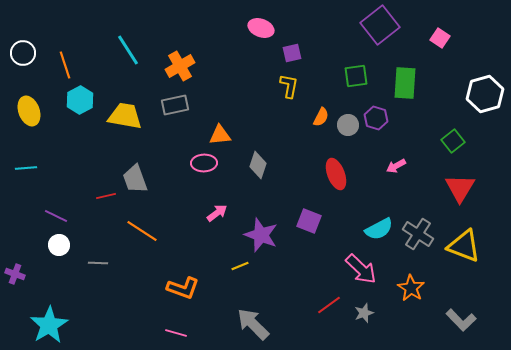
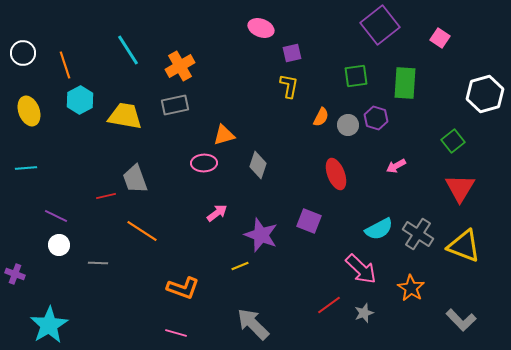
orange triangle at (220, 135): moved 4 px right; rotated 10 degrees counterclockwise
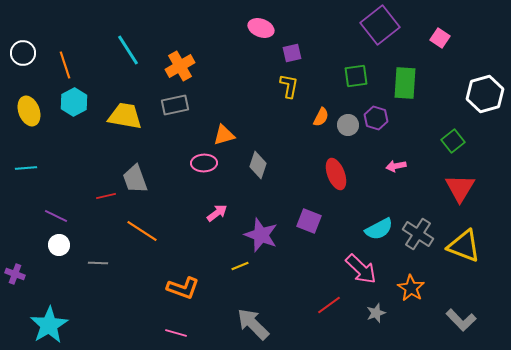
cyan hexagon at (80, 100): moved 6 px left, 2 px down
pink arrow at (396, 166): rotated 18 degrees clockwise
gray star at (364, 313): moved 12 px right
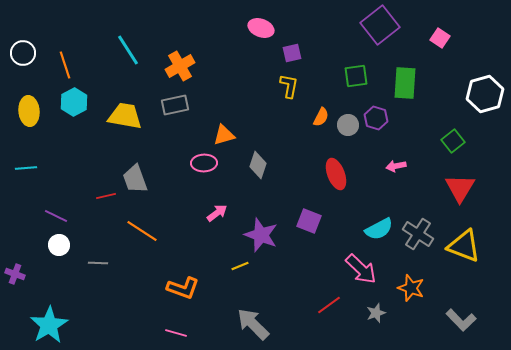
yellow ellipse at (29, 111): rotated 16 degrees clockwise
orange star at (411, 288): rotated 12 degrees counterclockwise
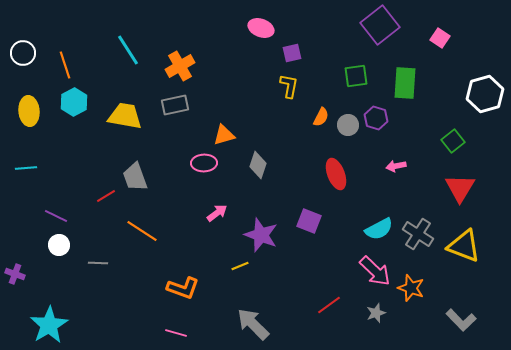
gray trapezoid at (135, 179): moved 2 px up
red line at (106, 196): rotated 18 degrees counterclockwise
pink arrow at (361, 269): moved 14 px right, 2 px down
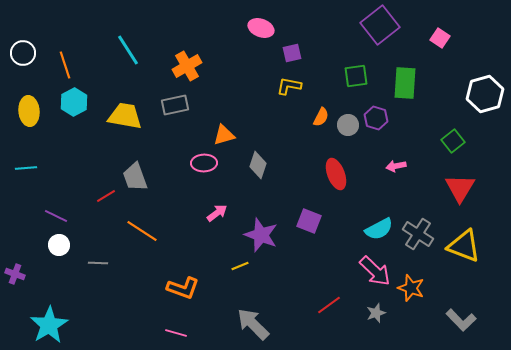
orange cross at (180, 66): moved 7 px right
yellow L-shape at (289, 86): rotated 90 degrees counterclockwise
